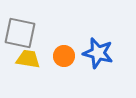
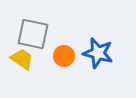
gray square: moved 13 px right, 1 px down
yellow trapezoid: moved 6 px left; rotated 25 degrees clockwise
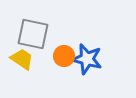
blue star: moved 11 px left, 6 px down
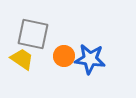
blue star: moved 3 px right; rotated 8 degrees counterclockwise
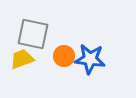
yellow trapezoid: rotated 55 degrees counterclockwise
